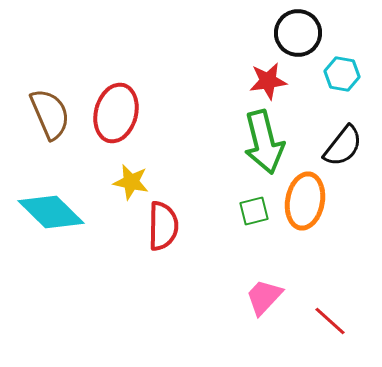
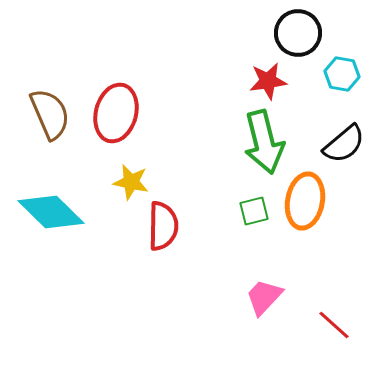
black semicircle: moved 1 px right, 2 px up; rotated 12 degrees clockwise
red line: moved 4 px right, 4 px down
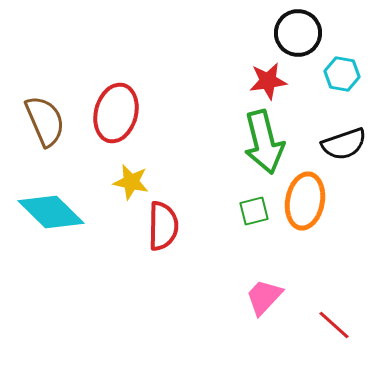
brown semicircle: moved 5 px left, 7 px down
black semicircle: rotated 21 degrees clockwise
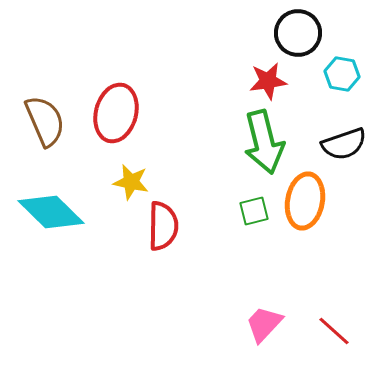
pink trapezoid: moved 27 px down
red line: moved 6 px down
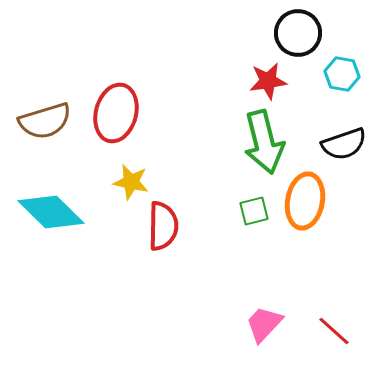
brown semicircle: rotated 96 degrees clockwise
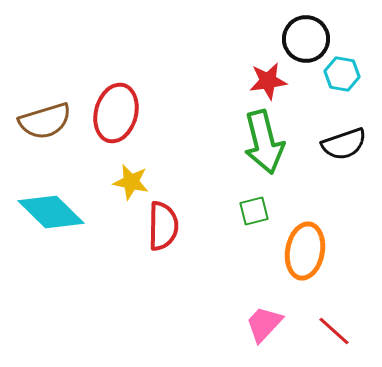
black circle: moved 8 px right, 6 px down
orange ellipse: moved 50 px down
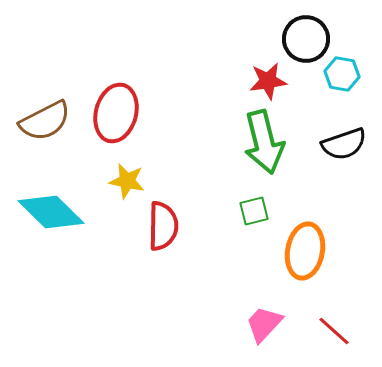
brown semicircle: rotated 10 degrees counterclockwise
yellow star: moved 4 px left, 1 px up
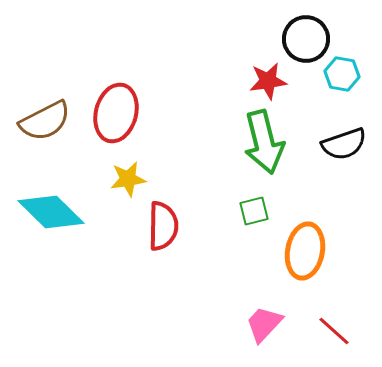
yellow star: moved 1 px right, 2 px up; rotated 21 degrees counterclockwise
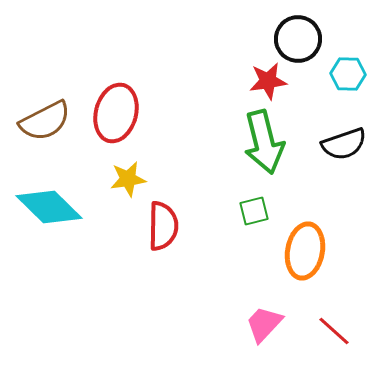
black circle: moved 8 px left
cyan hexagon: moved 6 px right; rotated 8 degrees counterclockwise
cyan diamond: moved 2 px left, 5 px up
